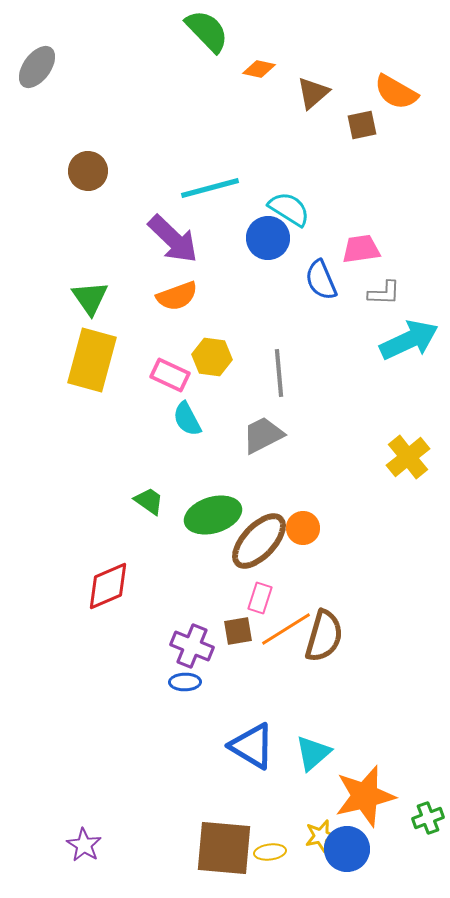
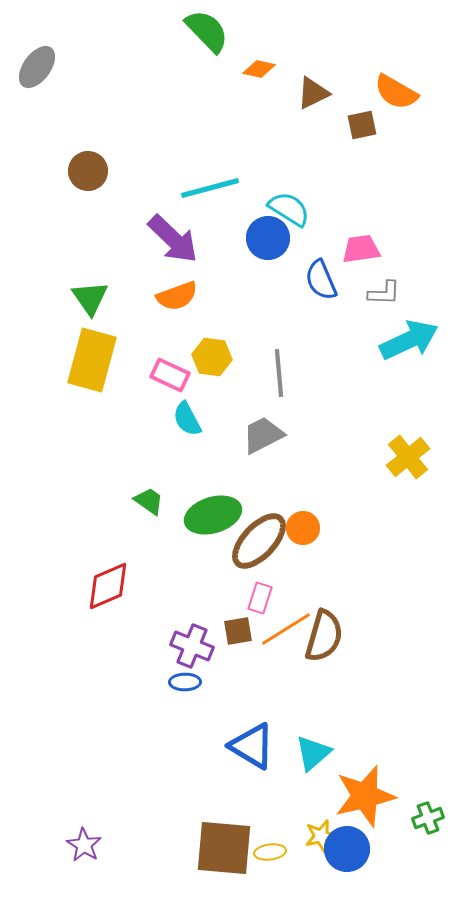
brown triangle at (313, 93): rotated 15 degrees clockwise
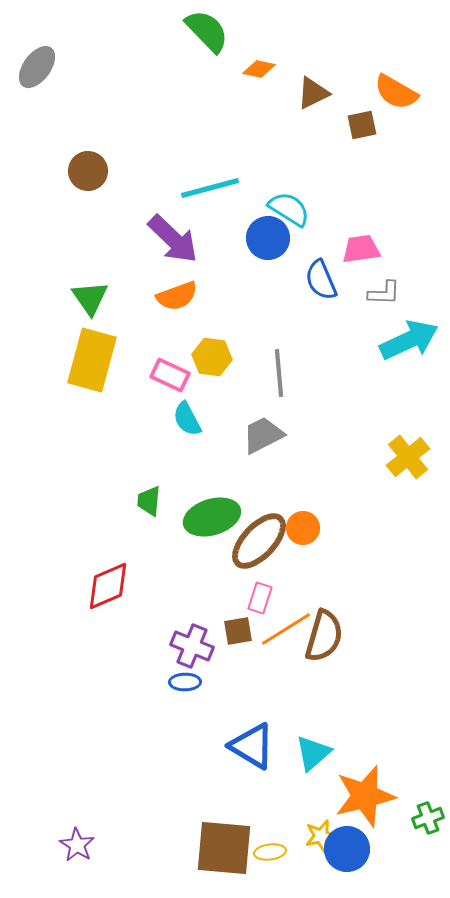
green trapezoid at (149, 501): rotated 120 degrees counterclockwise
green ellipse at (213, 515): moved 1 px left, 2 px down
purple star at (84, 845): moved 7 px left
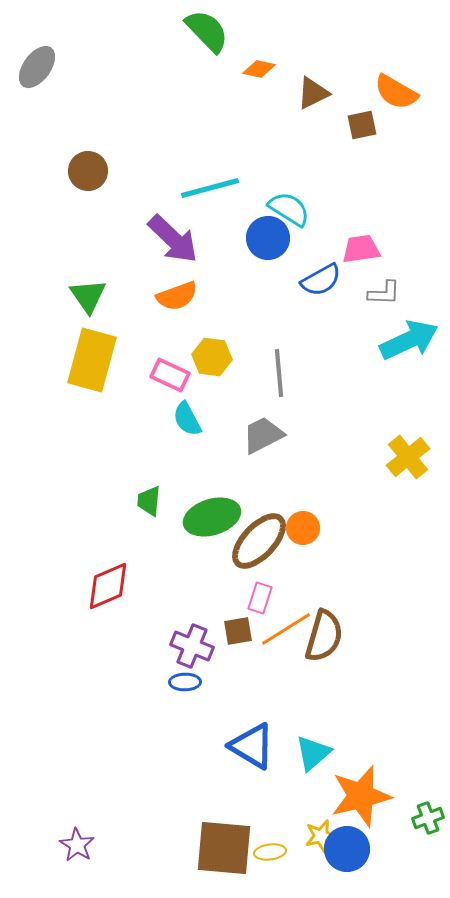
blue semicircle at (321, 280): rotated 96 degrees counterclockwise
green triangle at (90, 298): moved 2 px left, 2 px up
orange star at (365, 796): moved 4 px left
